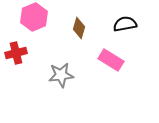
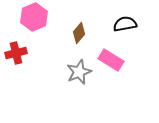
brown diamond: moved 5 px down; rotated 25 degrees clockwise
gray star: moved 18 px right, 3 px up; rotated 15 degrees counterclockwise
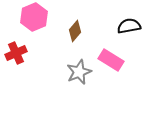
black semicircle: moved 4 px right, 2 px down
brown diamond: moved 4 px left, 2 px up
red cross: rotated 10 degrees counterclockwise
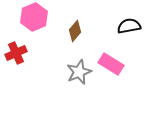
pink rectangle: moved 4 px down
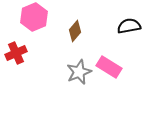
pink rectangle: moved 2 px left, 3 px down
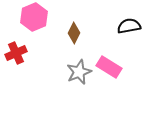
brown diamond: moved 1 px left, 2 px down; rotated 15 degrees counterclockwise
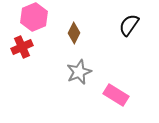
black semicircle: moved 1 px up; rotated 45 degrees counterclockwise
red cross: moved 6 px right, 6 px up
pink rectangle: moved 7 px right, 28 px down
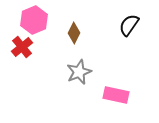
pink hexagon: moved 3 px down
red cross: rotated 15 degrees counterclockwise
pink rectangle: rotated 20 degrees counterclockwise
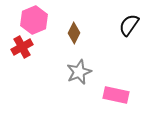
red cross: rotated 10 degrees clockwise
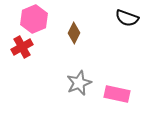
pink hexagon: moved 1 px up
black semicircle: moved 2 px left, 7 px up; rotated 105 degrees counterclockwise
gray star: moved 11 px down
pink rectangle: moved 1 px right, 1 px up
